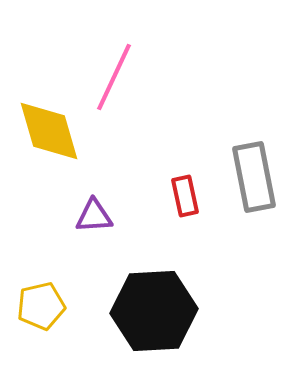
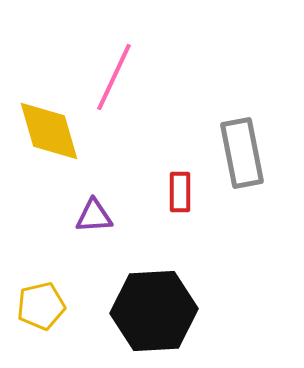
gray rectangle: moved 12 px left, 24 px up
red rectangle: moved 5 px left, 4 px up; rotated 12 degrees clockwise
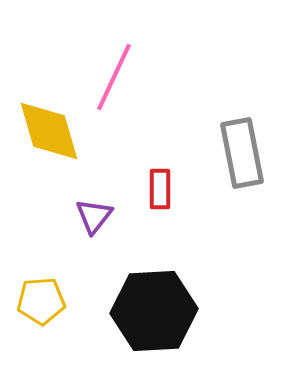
red rectangle: moved 20 px left, 3 px up
purple triangle: rotated 48 degrees counterclockwise
yellow pentagon: moved 5 px up; rotated 9 degrees clockwise
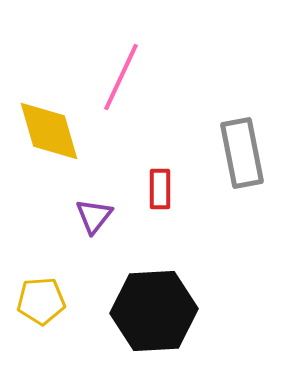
pink line: moved 7 px right
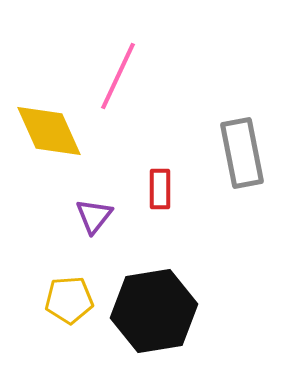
pink line: moved 3 px left, 1 px up
yellow diamond: rotated 8 degrees counterclockwise
yellow pentagon: moved 28 px right, 1 px up
black hexagon: rotated 6 degrees counterclockwise
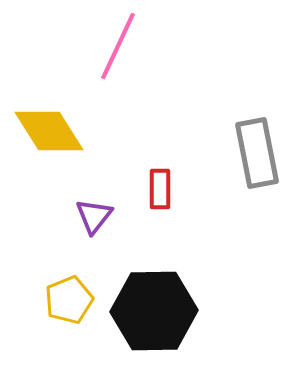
pink line: moved 30 px up
yellow diamond: rotated 8 degrees counterclockwise
gray rectangle: moved 15 px right
yellow pentagon: rotated 18 degrees counterclockwise
black hexagon: rotated 8 degrees clockwise
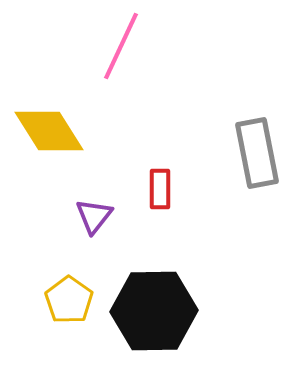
pink line: moved 3 px right
yellow pentagon: rotated 15 degrees counterclockwise
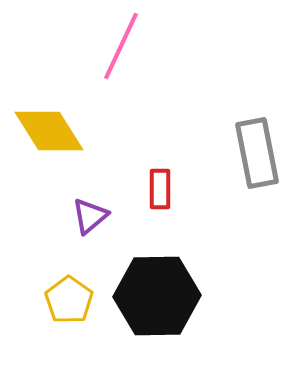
purple triangle: moved 4 px left; rotated 12 degrees clockwise
black hexagon: moved 3 px right, 15 px up
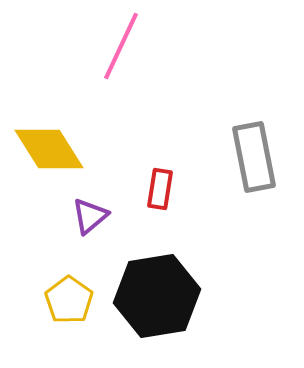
yellow diamond: moved 18 px down
gray rectangle: moved 3 px left, 4 px down
red rectangle: rotated 9 degrees clockwise
black hexagon: rotated 8 degrees counterclockwise
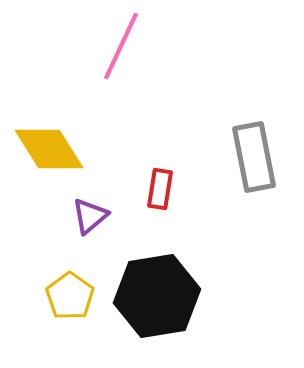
yellow pentagon: moved 1 px right, 4 px up
